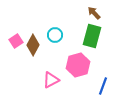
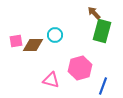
green rectangle: moved 10 px right, 5 px up
pink square: rotated 24 degrees clockwise
brown diamond: rotated 60 degrees clockwise
pink hexagon: moved 2 px right, 3 px down
pink triangle: rotated 42 degrees clockwise
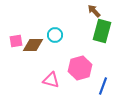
brown arrow: moved 2 px up
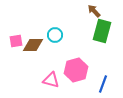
pink hexagon: moved 4 px left, 2 px down
blue line: moved 2 px up
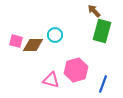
pink square: rotated 24 degrees clockwise
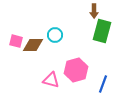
brown arrow: rotated 136 degrees counterclockwise
